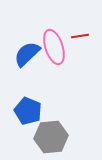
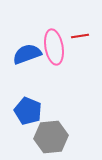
pink ellipse: rotated 8 degrees clockwise
blue semicircle: rotated 24 degrees clockwise
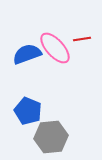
red line: moved 2 px right, 3 px down
pink ellipse: moved 1 px right, 1 px down; rotated 32 degrees counterclockwise
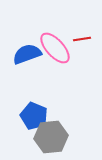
blue pentagon: moved 6 px right, 5 px down
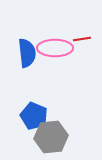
pink ellipse: rotated 48 degrees counterclockwise
blue semicircle: moved 1 px up; rotated 104 degrees clockwise
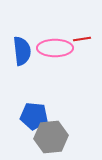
blue semicircle: moved 5 px left, 2 px up
blue pentagon: rotated 16 degrees counterclockwise
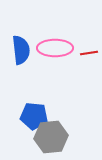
red line: moved 7 px right, 14 px down
blue semicircle: moved 1 px left, 1 px up
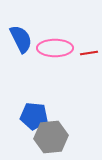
blue semicircle: moved 11 px up; rotated 20 degrees counterclockwise
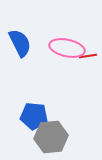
blue semicircle: moved 1 px left, 4 px down
pink ellipse: moved 12 px right; rotated 12 degrees clockwise
red line: moved 1 px left, 3 px down
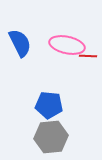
pink ellipse: moved 3 px up
red line: rotated 12 degrees clockwise
blue pentagon: moved 15 px right, 11 px up
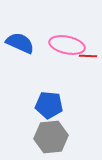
blue semicircle: rotated 40 degrees counterclockwise
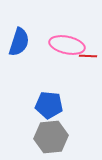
blue semicircle: moved 1 px left, 1 px up; rotated 84 degrees clockwise
